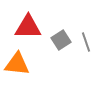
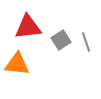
red triangle: rotated 8 degrees counterclockwise
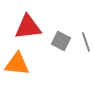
gray square: moved 1 px down; rotated 30 degrees counterclockwise
